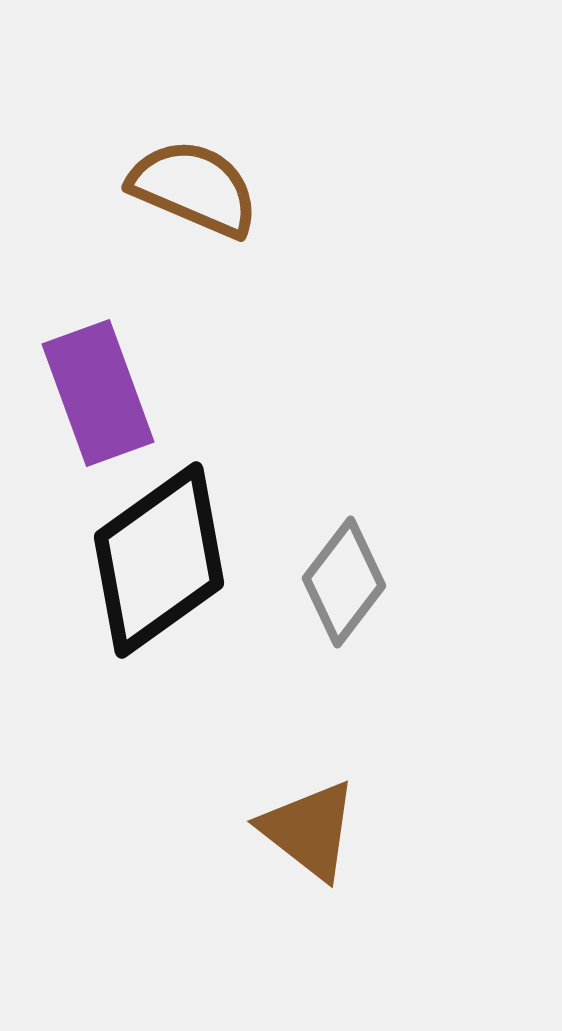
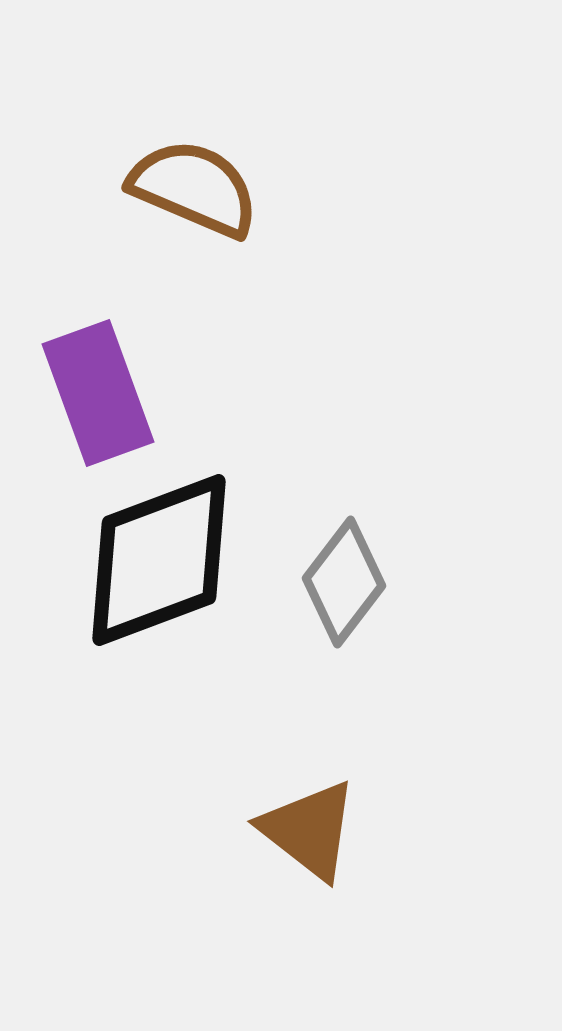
black diamond: rotated 15 degrees clockwise
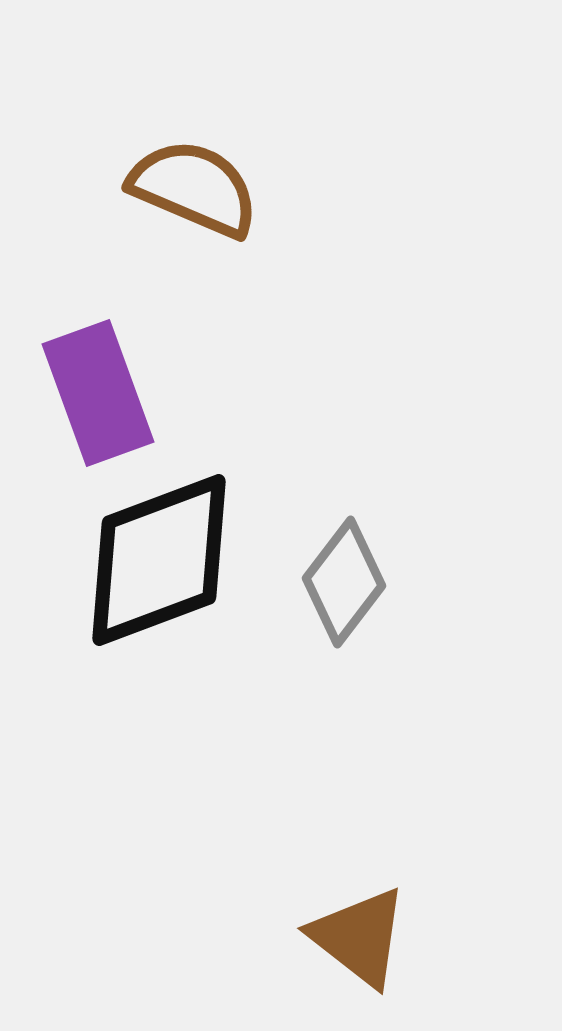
brown triangle: moved 50 px right, 107 px down
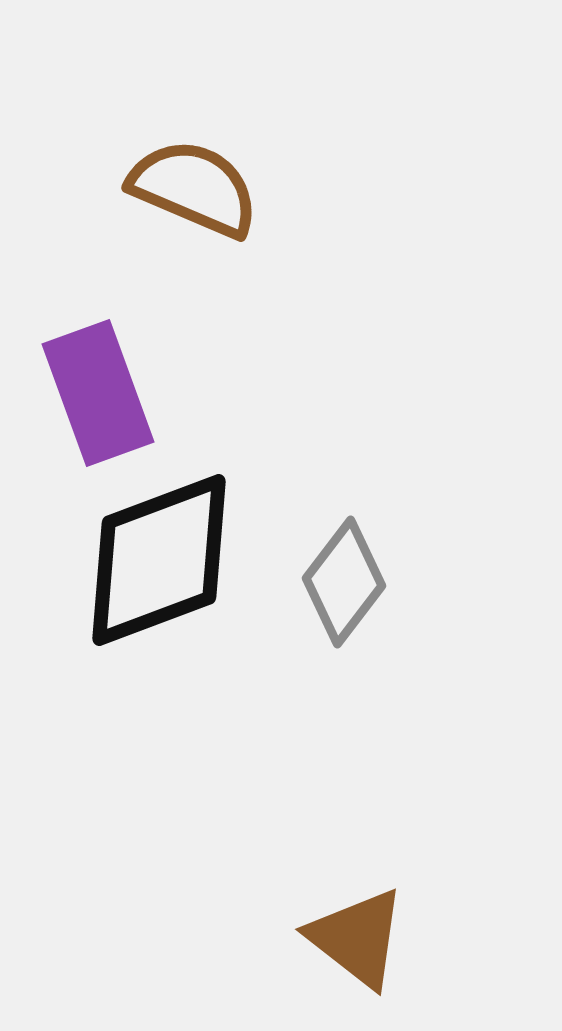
brown triangle: moved 2 px left, 1 px down
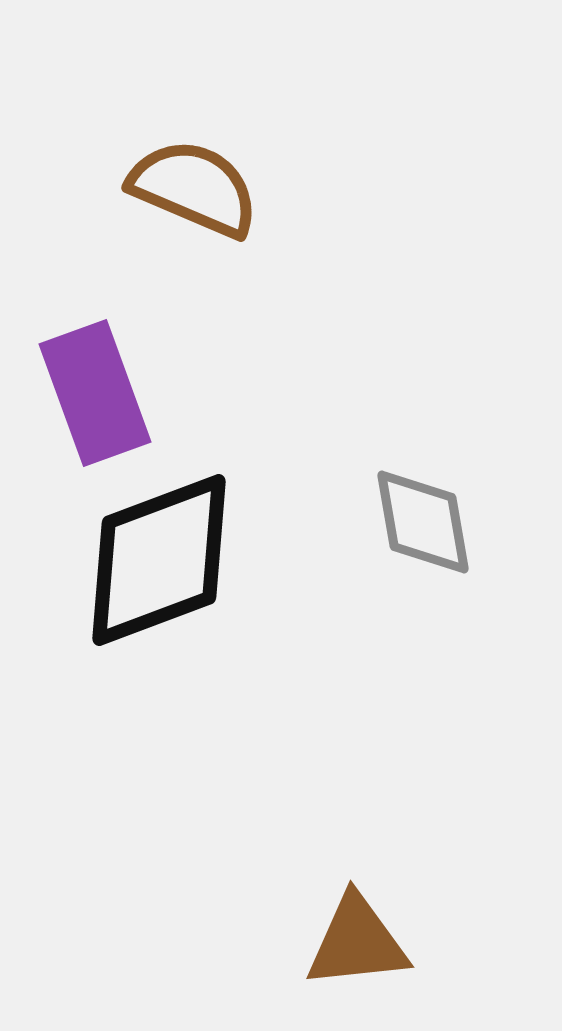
purple rectangle: moved 3 px left
gray diamond: moved 79 px right, 60 px up; rotated 47 degrees counterclockwise
brown triangle: moved 4 px down; rotated 44 degrees counterclockwise
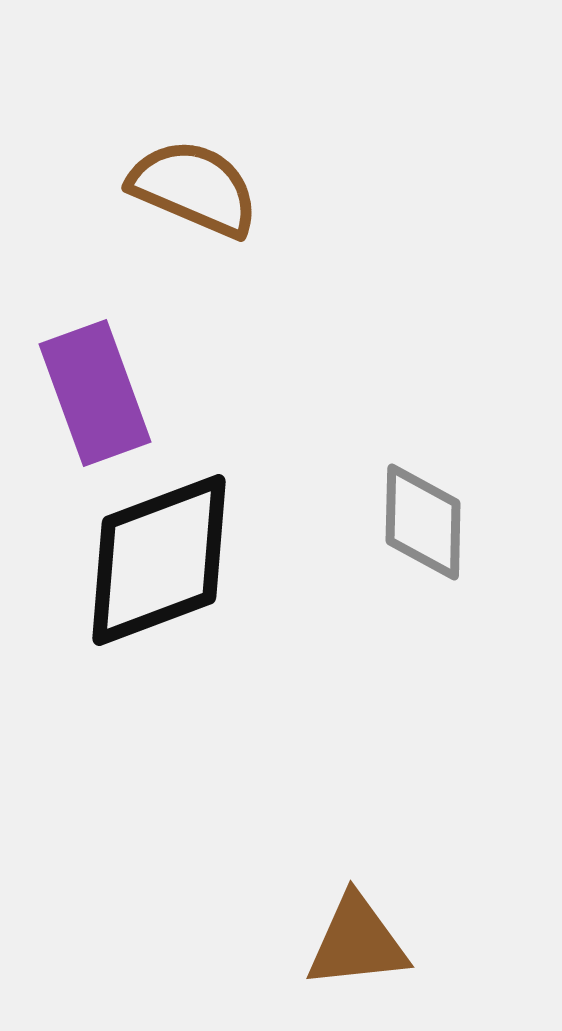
gray diamond: rotated 11 degrees clockwise
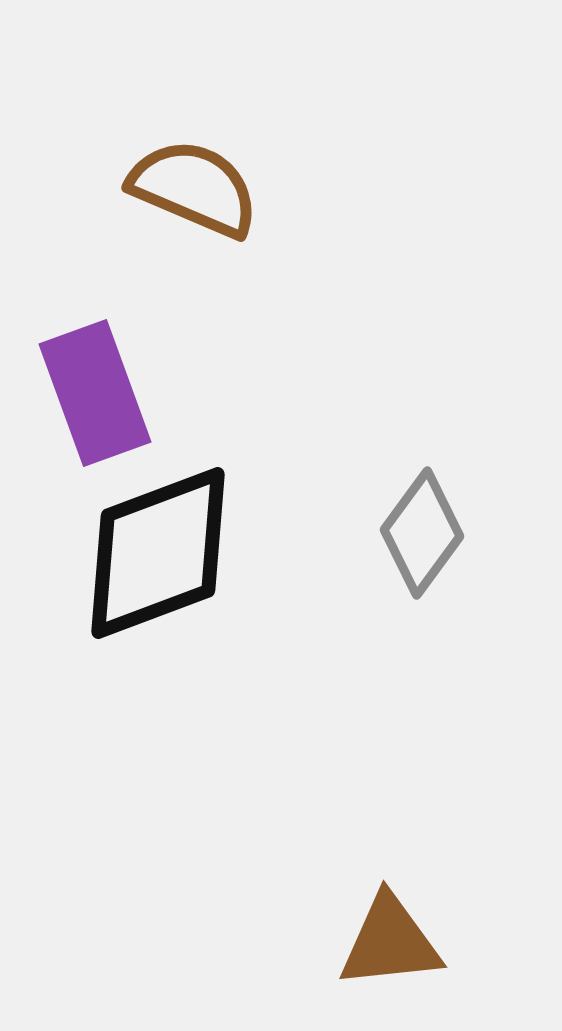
gray diamond: moved 1 px left, 11 px down; rotated 35 degrees clockwise
black diamond: moved 1 px left, 7 px up
brown triangle: moved 33 px right
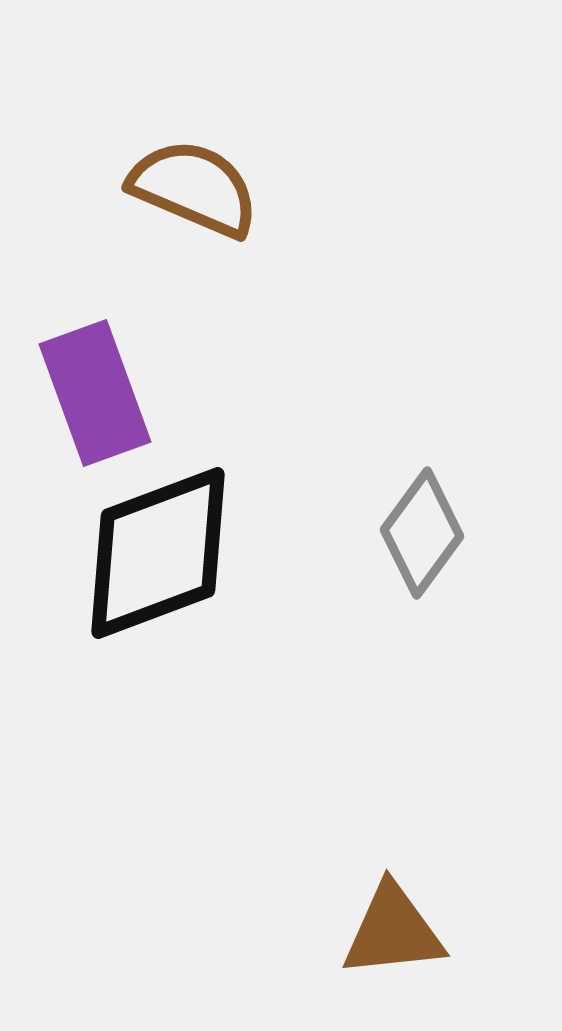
brown triangle: moved 3 px right, 11 px up
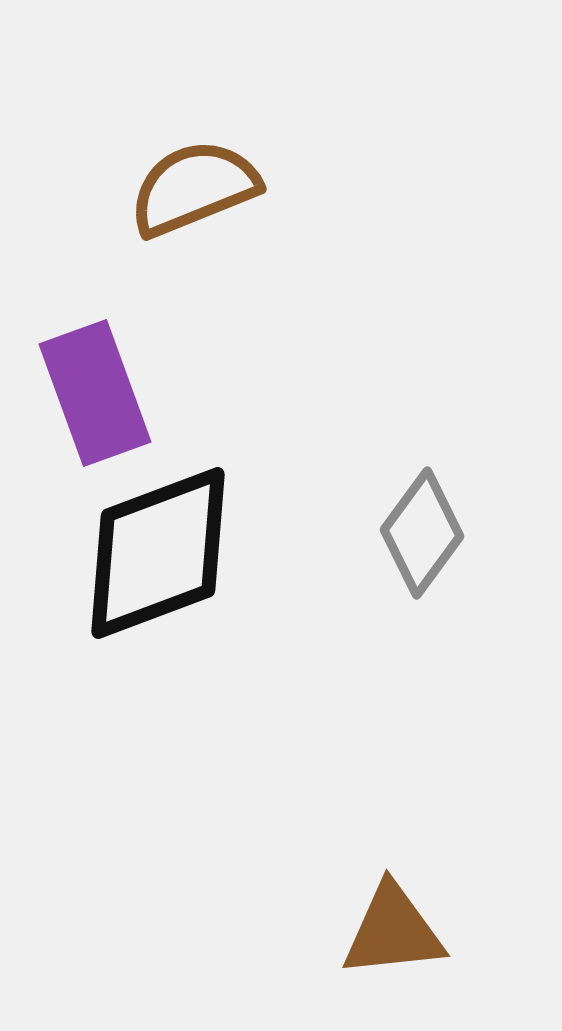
brown semicircle: rotated 45 degrees counterclockwise
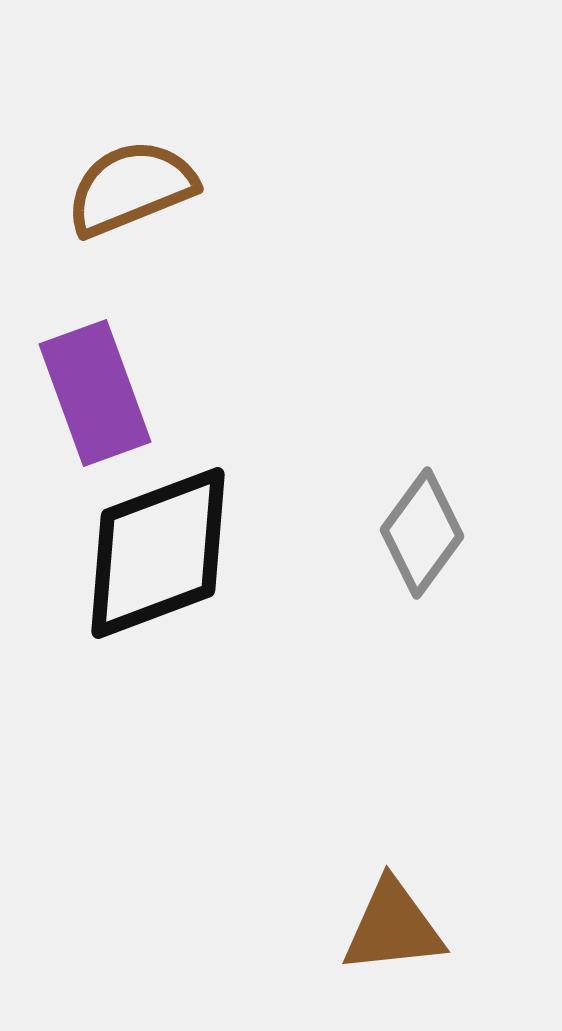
brown semicircle: moved 63 px left
brown triangle: moved 4 px up
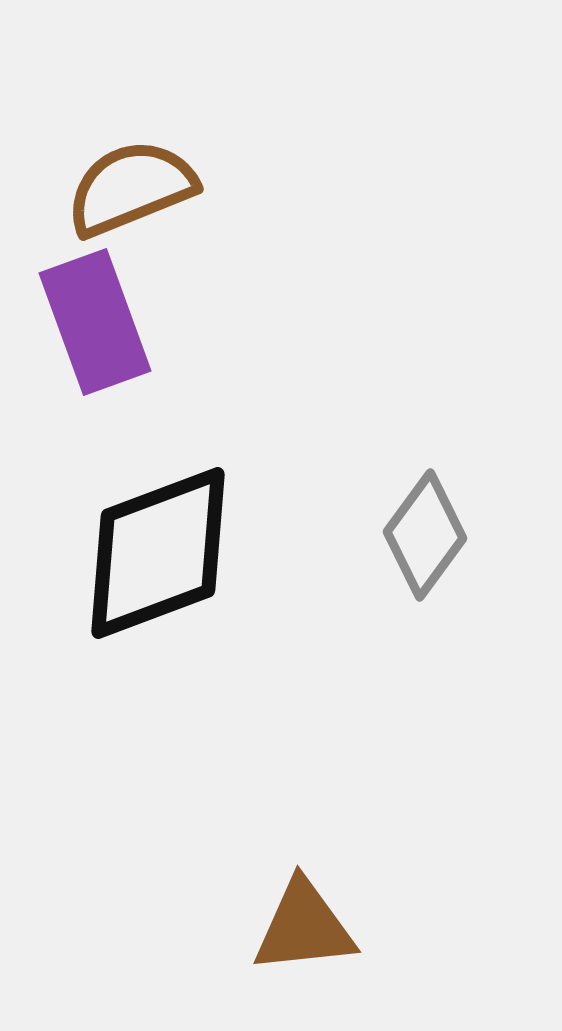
purple rectangle: moved 71 px up
gray diamond: moved 3 px right, 2 px down
brown triangle: moved 89 px left
